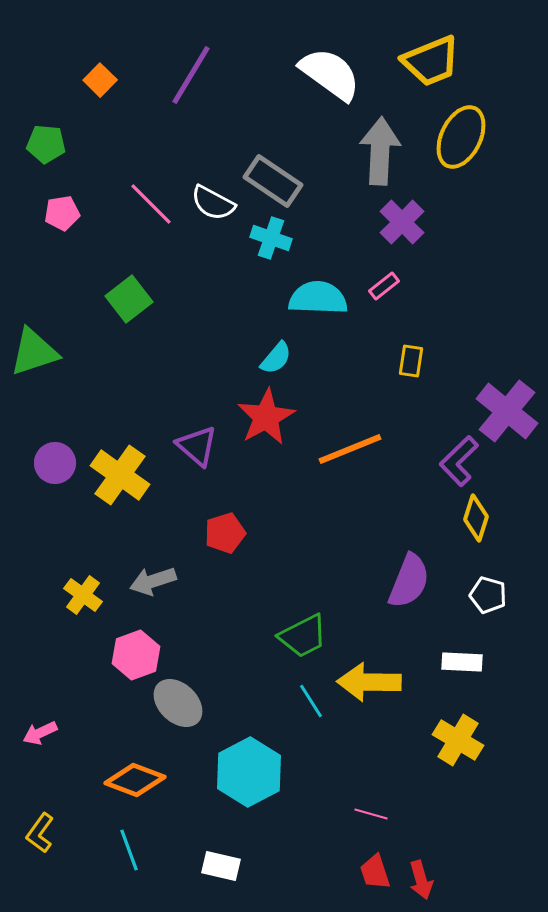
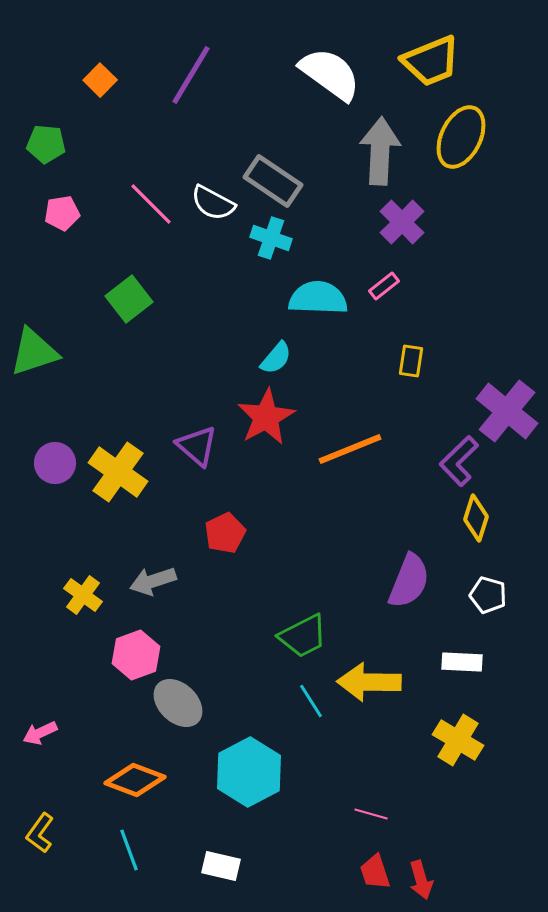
yellow cross at (120, 475): moved 2 px left, 3 px up
red pentagon at (225, 533): rotated 9 degrees counterclockwise
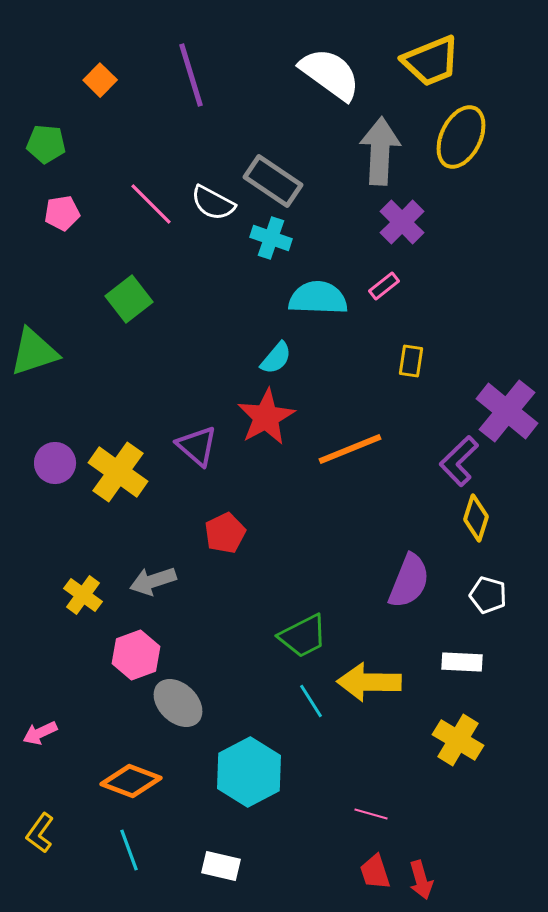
purple line at (191, 75): rotated 48 degrees counterclockwise
orange diamond at (135, 780): moved 4 px left, 1 px down
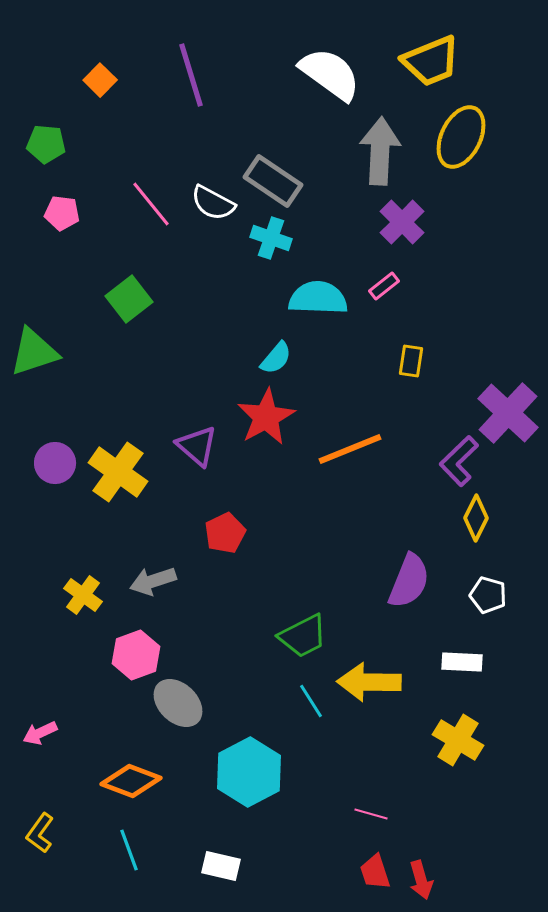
pink line at (151, 204): rotated 6 degrees clockwise
pink pentagon at (62, 213): rotated 16 degrees clockwise
purple cross at (507, 411): moved 1 px right, 2 px down; rotated 4 degrees clockwise
yellow diamond at (476, 518): rotated 9 degrees clockwise
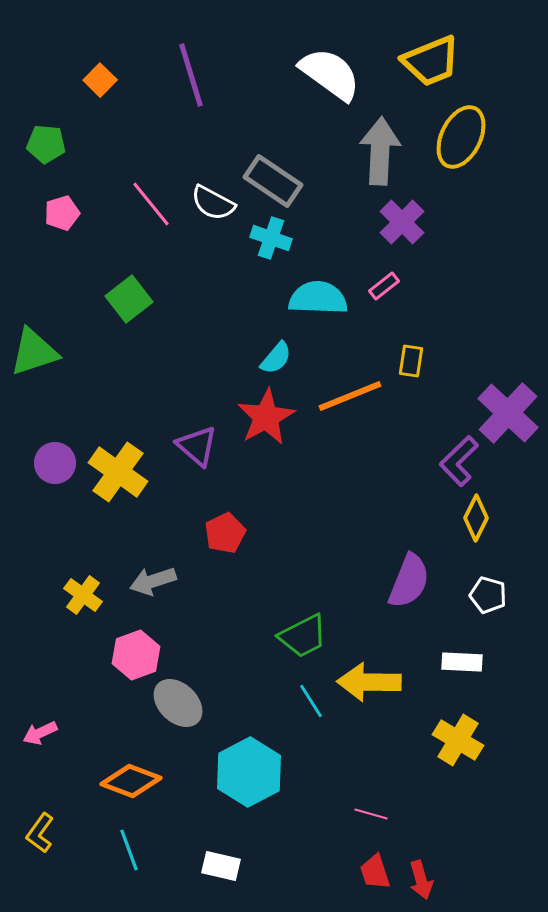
pink pentagon at (62, 213): rotated 24 degrees counterclockwise
orange line at (350, 449): moved 53 px up
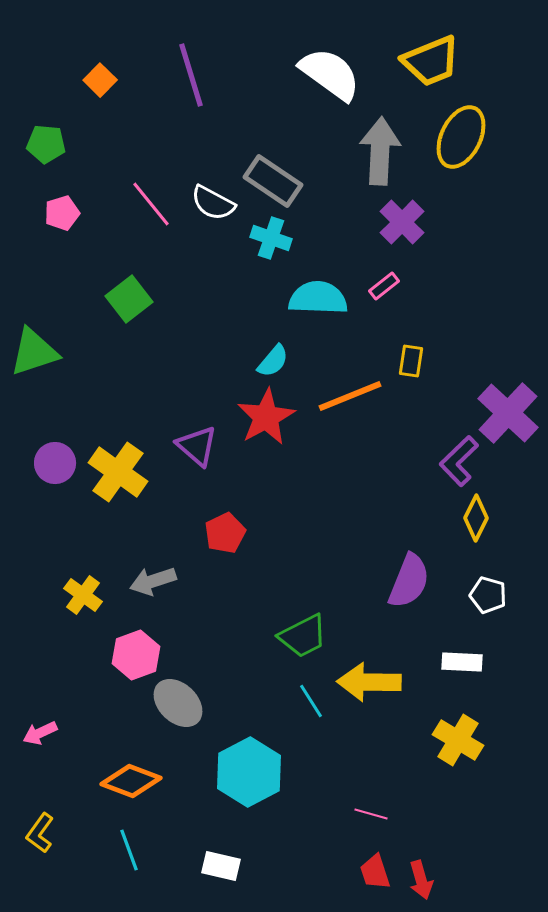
cyan semicircle at (276, 358): moved 3 px left, 3 px down
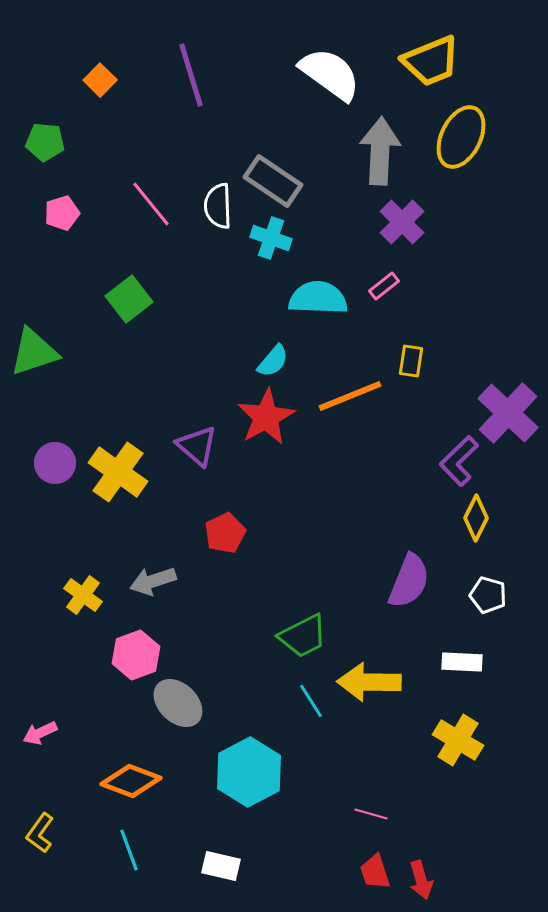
green pentagon at (46, 144): moved 1 px left, 2 px up
white semicircle at (213, 203): moved 5 px right, 3 px down; rotated 60 degrees clockwise
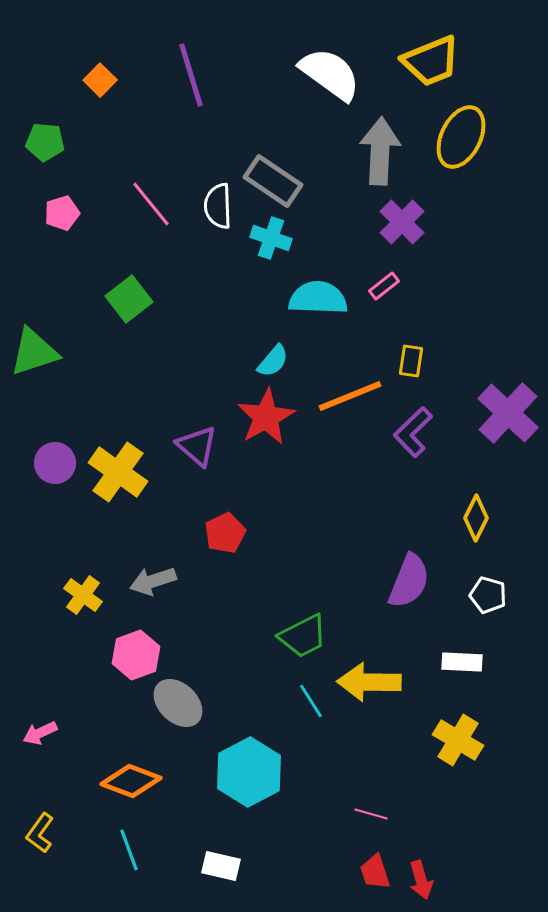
purple L-shape at (459, 461): moved 46 px left, 29 px up
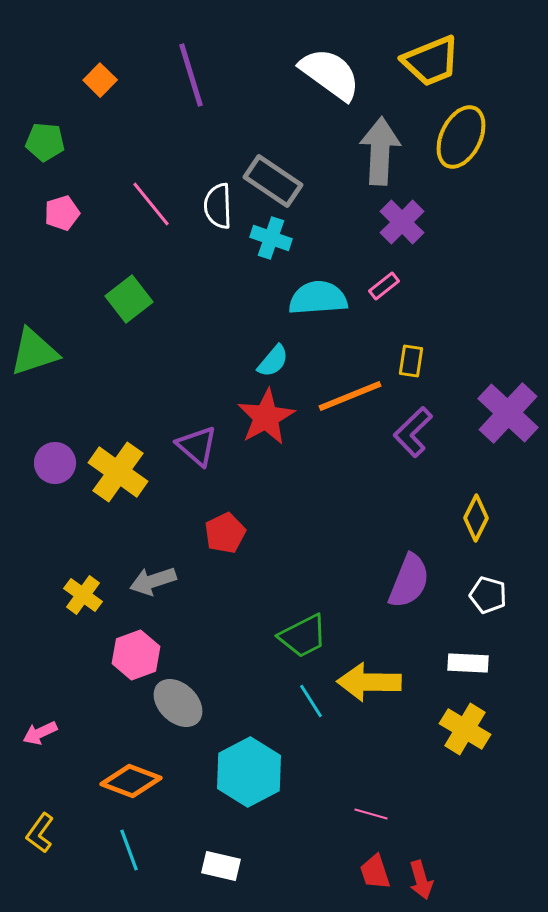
cyan semicircle at (318, 298): rotated 6 degrees counterclockwise
white rectangle at (462, 662): moved 6 px right, 1 px down
yellow cross at (458, 740): moved 7 px right, 11 px up
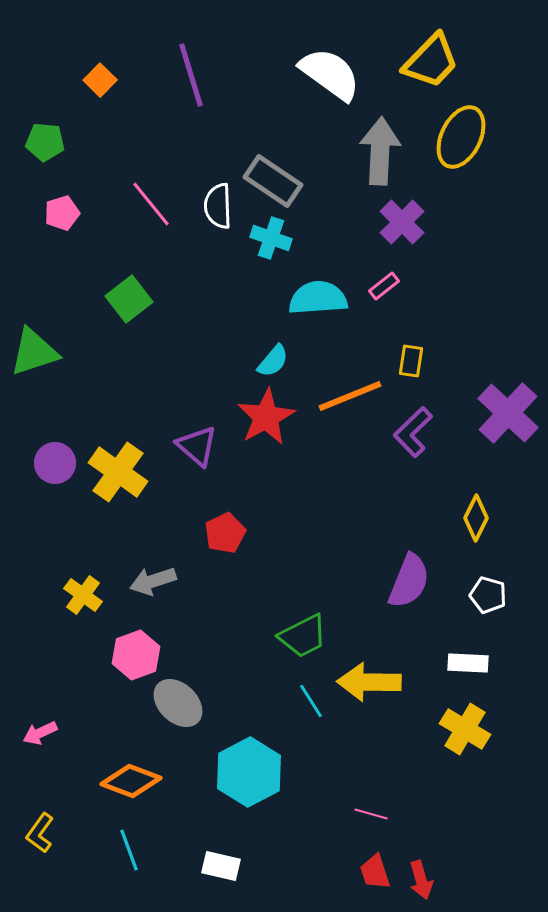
yellow trapezoid at (431, 61): rotated 24 degrees counterclockwise
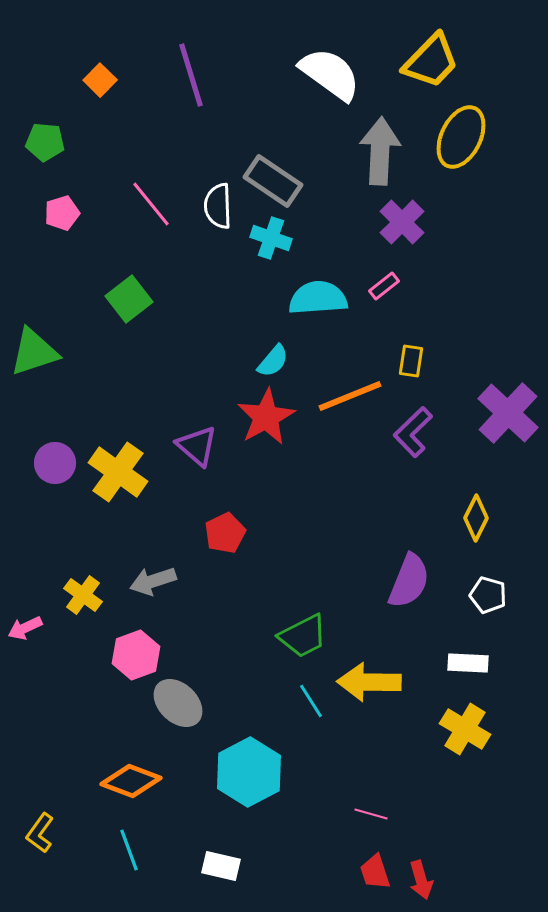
pink arrow at (40, 733): moved 15 px left, 105 px up
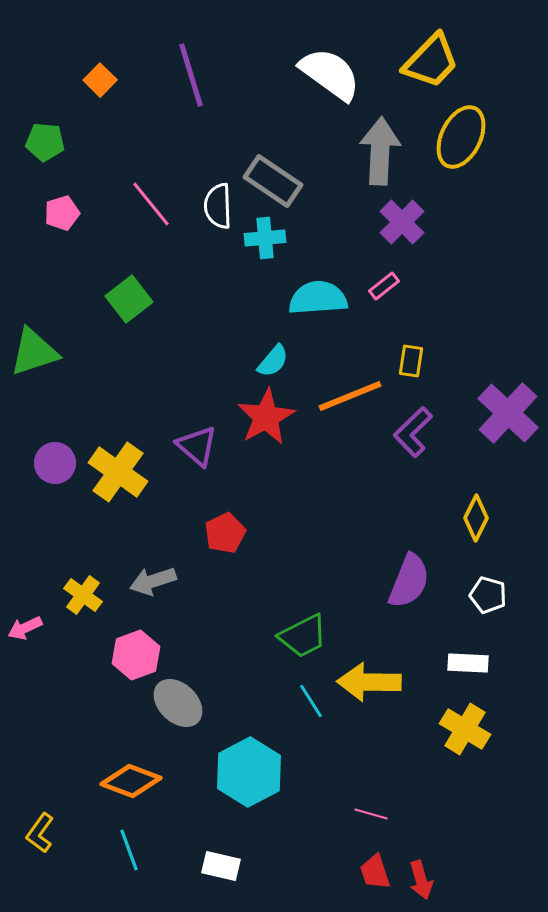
cyan cross at (271, 238): moved 6 px left; rotated 24 degrees counterclockwise
